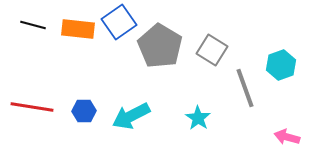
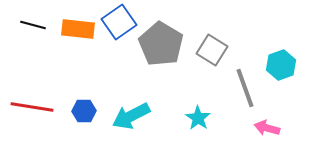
gray pentagon: moved 1 px right, 2 px up
pink arrow: moved 20 px left, 9 px up
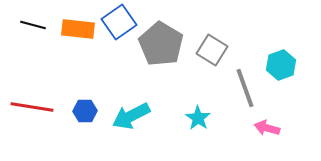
blue hexagon: moved 1 px right
